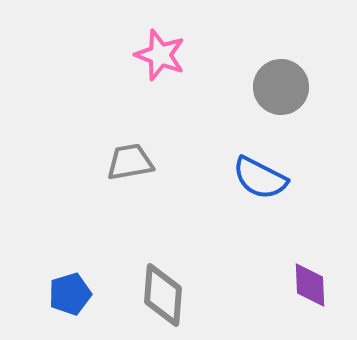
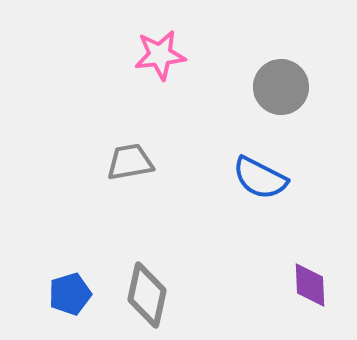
pink star: rotated 27 degrees counterclockwise
gray diamond: moved 16 px left; rotated 8 degrees clockwise
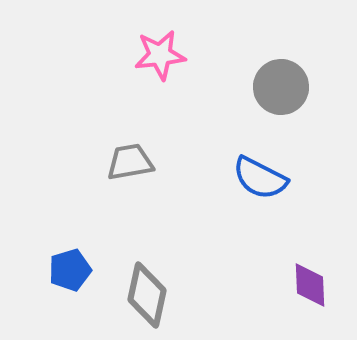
blue pentagon: moved 24 px up
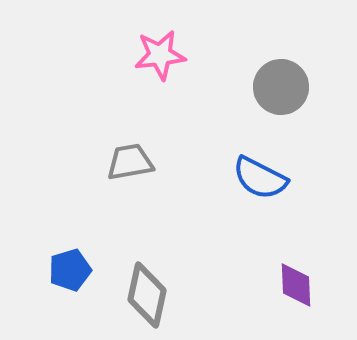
purple diamond: moved 14 px left
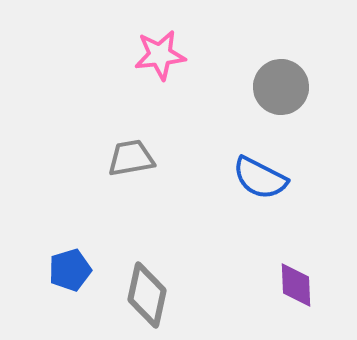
gray trapezoid: moved 1 px right, 4 px up
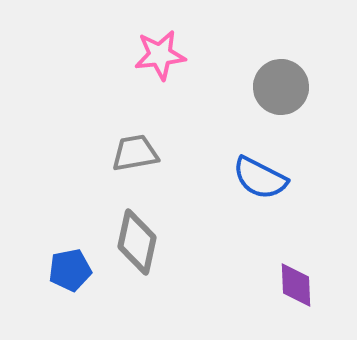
gray trapezoid: moved 4 px right, 5 px up
blue pentagon: rotated 6 degrees clockwise
gray diamond: moved 10 px left, 53 px up
